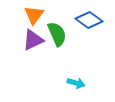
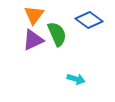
cyan arrow: moved 4 px up
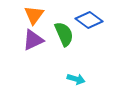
green semicircle: moved 7 px right
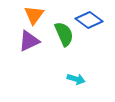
purple triangle: moved 4 px left, 1 px down
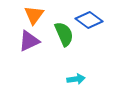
cyan arrow: rotated 24 degrees counterclockwise
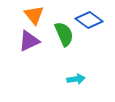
orange triangle: rotated 15 degrees counterclockwise
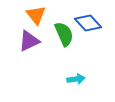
orange triangle: moved 2 px right
blue diamond: moved 1 px left, 3 px down; rotated 12 degrees clockwise
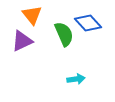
orange triangle: moved 4 px left
purple triangle: moved 7 px left
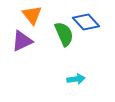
blue diamond: moved 2 px left, 1 px up
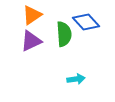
orange triangle: rotated 35 degrees clockwise
green semicircle: rotated 20 degrees clockwise
purple triangle: moved 9 px right
